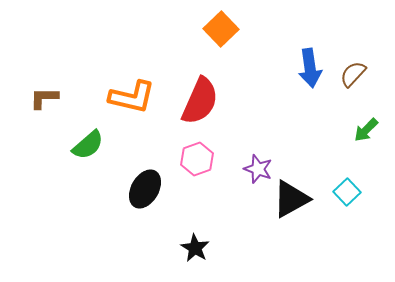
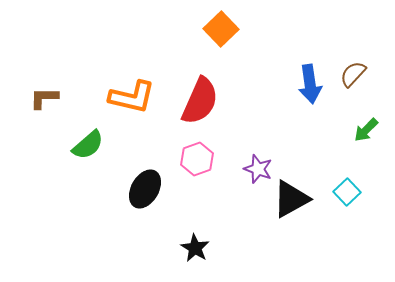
blue arrow: moved 16 px down
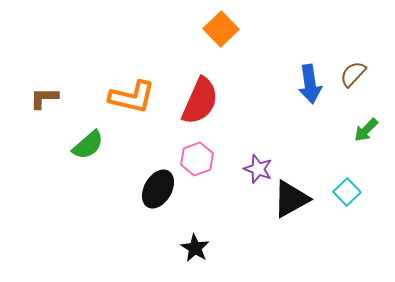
black ellipse: moved 13 px right
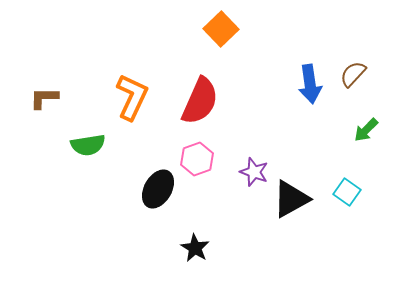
orange L-shape: rotated 78 degrees counterclockwise
green semicircle: rotated 32 degrees clockwise
purple star: moved 4 px left, 3 px down
cyan square: rotated 12 degrees counterclockwise
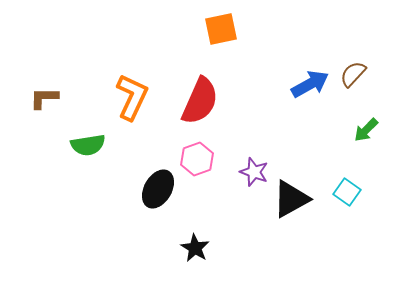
orange square: rotated 32 degrees clockwise
blue arrow: rotated 111 degrees counterclockwise
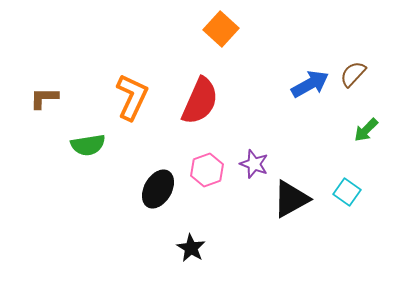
orange square: rotated 36 degrees counterclockwise
pink hexagon: moved 10 px right, 11 px down
purple star: moved 8 px up
black star: moved 4 px left
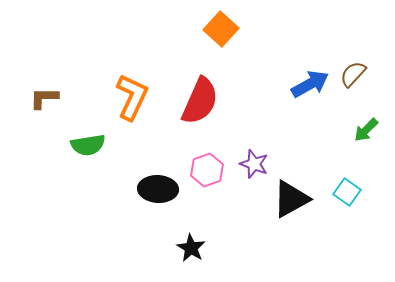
black ellipse: rotated 63 degrees clockwise
